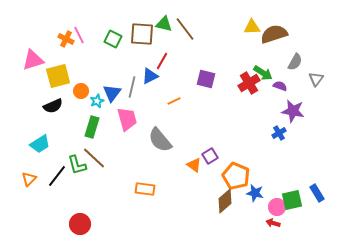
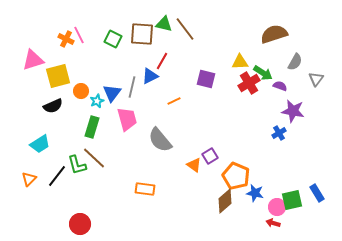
yellow triangle at (252, 27): moved 12 px left, 35 px down
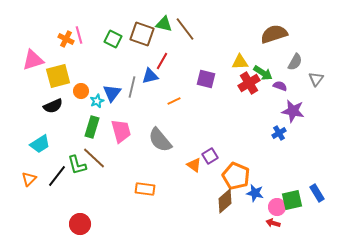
brown square at (142, 34): rotated 15 degrees clockwise
pink line at (79, 35): rotated 12 degrees clockwise
blue triangle at (150, 76): rotated 12 degrees clockwise
pink trapezoid at (127, 119): moved 6 px left, 12 px down
